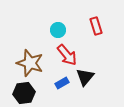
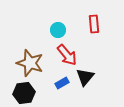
red rectangle: moved 2 px left, 2 px up; rotated 12 degrees clockwise
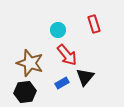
red rectangle: rotated 12 degrees counterclockwise
black hexagon: moved 1 px right, 1 px up
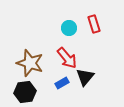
cyan circle: moved 11 px right, 2 px up
red arrow: moved 3 px down
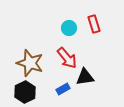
black triangle: rotated 42 degrees clockwise
blue rectangle: moved 1 px right, 6 px down
black hexagon: rotated 20 degrees counterclockwise
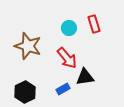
brown star: moved 2 px left, 17 px up
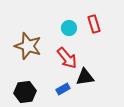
black hexagon: rotated 20 degrees clockwise
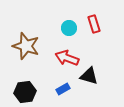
brown star: moved 2 px left
red arrow: rotated 150 degrees clockwise
black triangle: moved 4 px right, 1 px up; rotated 24 degrees clockwise
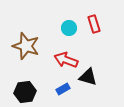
red arrow: moved 1 px left, 2 px down
black triangle: moved 1 px left, 1 px down
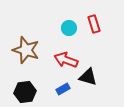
brown star: moved 4 px down
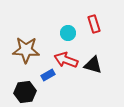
cyan circle: moved 1 px left, 5 px down
brown star: rotated 16 degrees counterclockwise
black triangle: moved 5 px right, 12 px up
blue rectangle: moved 15 px left, 14 px up
